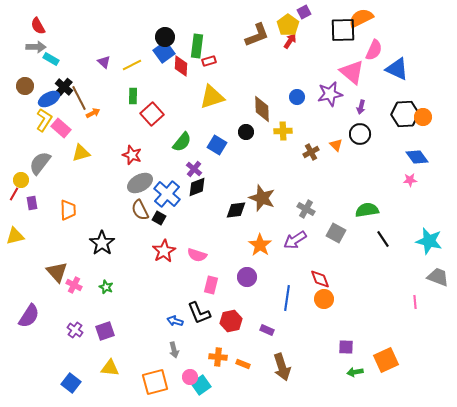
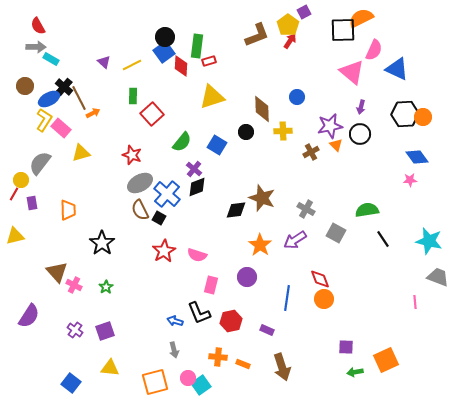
purple star at (330, 94): moved 32 px down
green star at (106, 287): rotated 16 degrees clockwise
pink circle at (190, 377): moved 2 px left, 1 px down
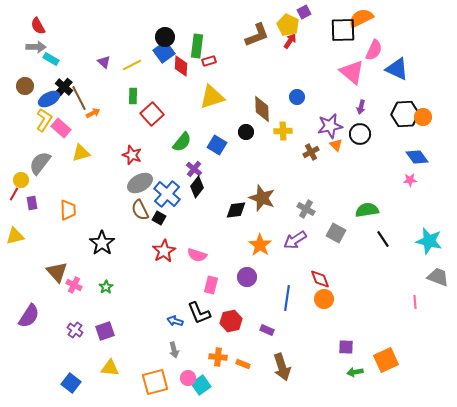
yellow pentagon at (288, 25): rotated 10 degrees counterclockwise
black diamond at (197, 187): rotated 30 degrees counterclockwise
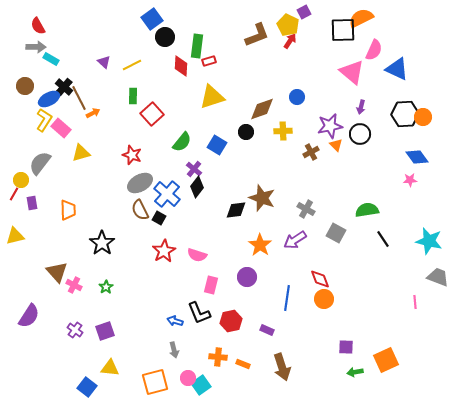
blue square at (164, 52): moved 12 px left, 33 px up
brown diamond at (262, 109): rotated 72 degrees clockwise
blue square at (71, 383): moved 16 px right, 4 px down
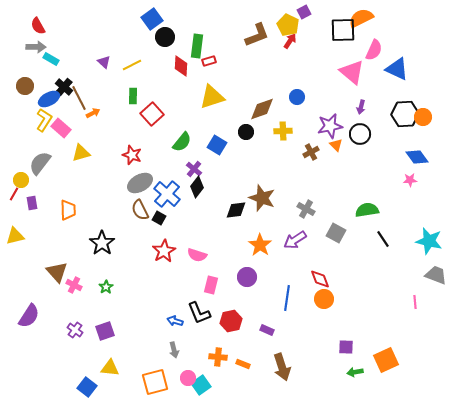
gray trapezoid at (438, 277): moved 2 px left, 2 px up
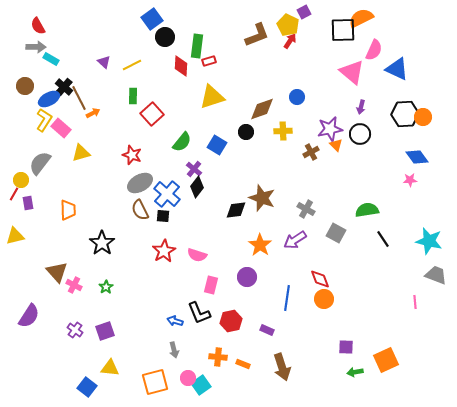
purple star at (330, 126): moved 3 px down
purple rectangle at (32, 203): moved 4 px left
black square at (159, 218): moved 4 px right, 2 px up; rotated 24 degrees counterclockwise
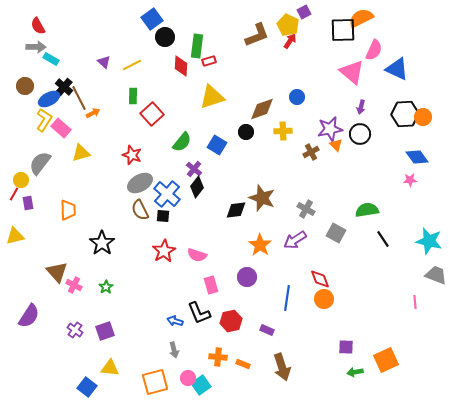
pink rectangle at (211, 285): rotated 30 degrees counterclockwise
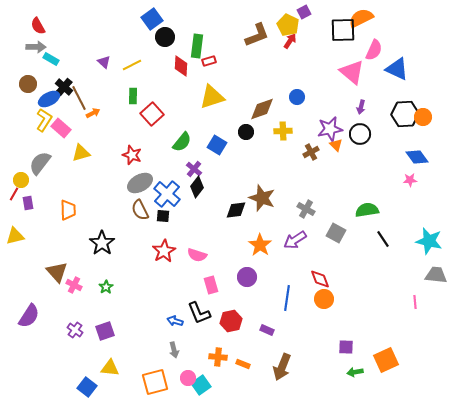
brown circle at (25, 86): moved 3 px right, 2 px up
gray trapezoid at (436, 275): rotated 15 degrees counterclockwise
brown arrow at (282, 367): rotated 40 degrees clockwise
